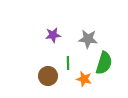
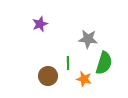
purple star: moved 13 px left, 11 px up; rotated 14 degrees counterclockwise
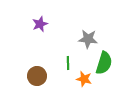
brown circle: moved 11 px left
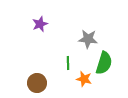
brown circle: moved 7 px down
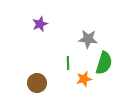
orange star: rotated 28 degrees counterclockwise
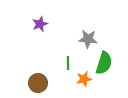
brown circle: moved 1 px right
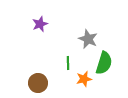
gray star: rotated 18 degrees clockwise
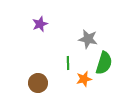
gray star: rotated 12 degrees counterclockwise
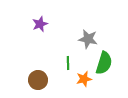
brown circle: moved 3 px up
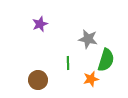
green semicircle: moved 2 px right, 3 px up
orange star: moved 7 px right
